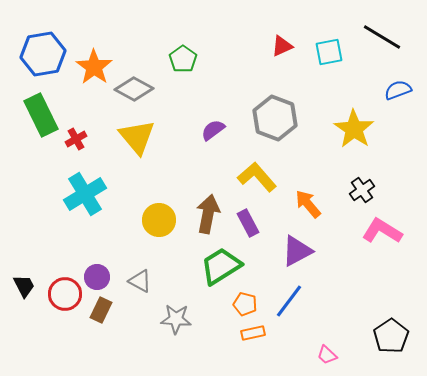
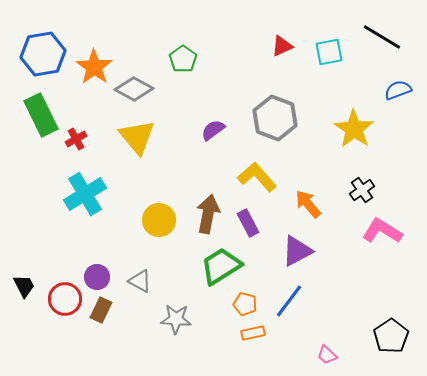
red circle: moved 5 px down
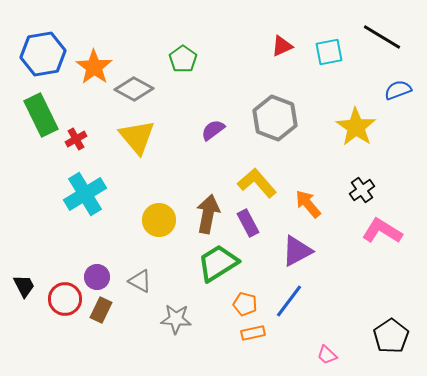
yellow star: moved 2 px right, 2 px up
yellow L-shape: moved 6 px down
green trapezoid: moved 3 px left, 3 px up
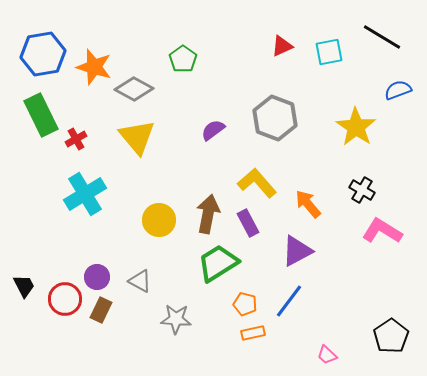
orange star: rotated 18 degrees counterclockwise
black cross: rotated 25 degrees counterclockwise
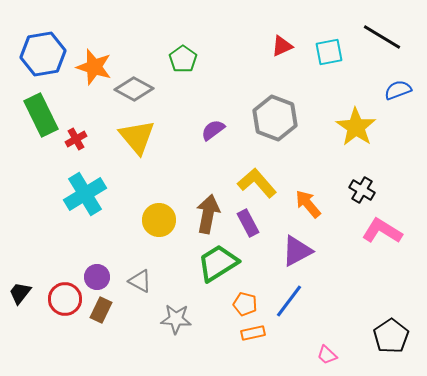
black trapezoid: moved 4 px left, 7 px down; rotated 115 degrees counterclockwise
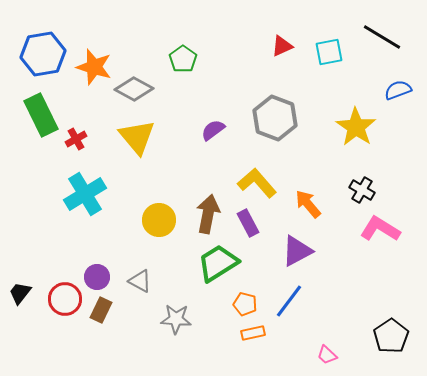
pink L-shape: moved 2 px left, 2 px up
